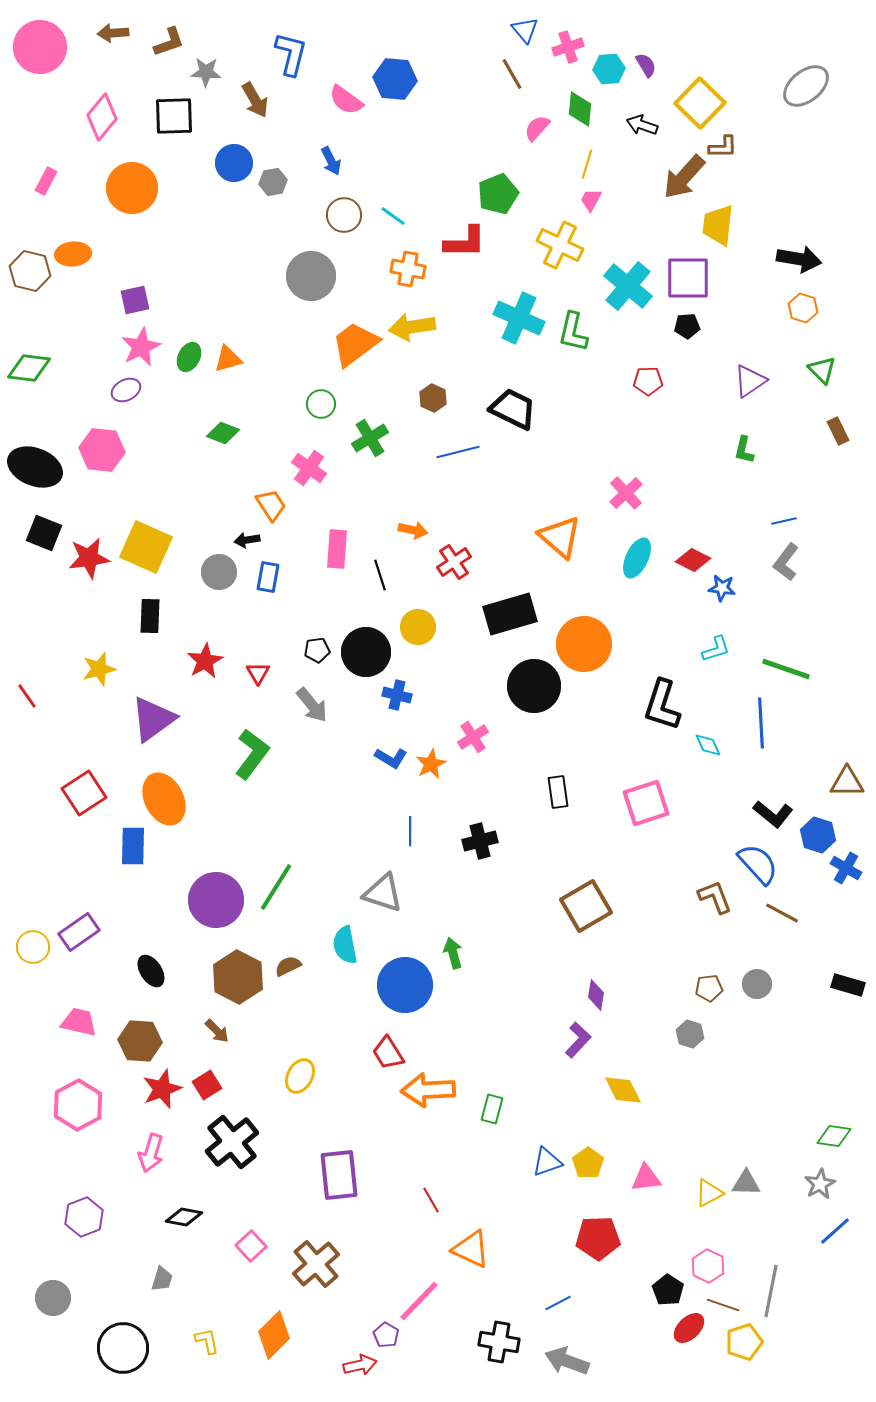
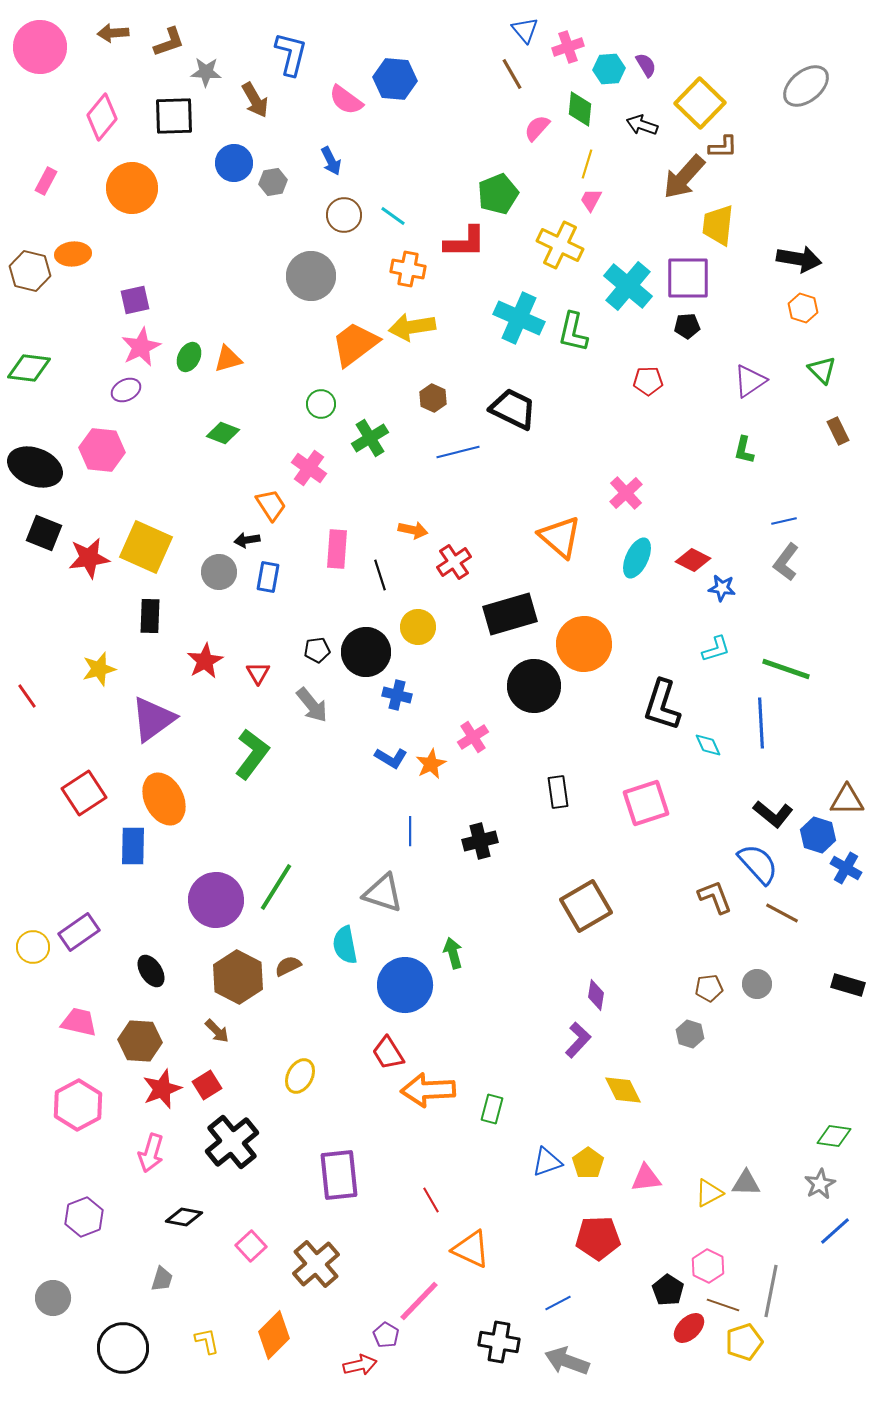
brown triangle at (847, 782): moved 18 px down
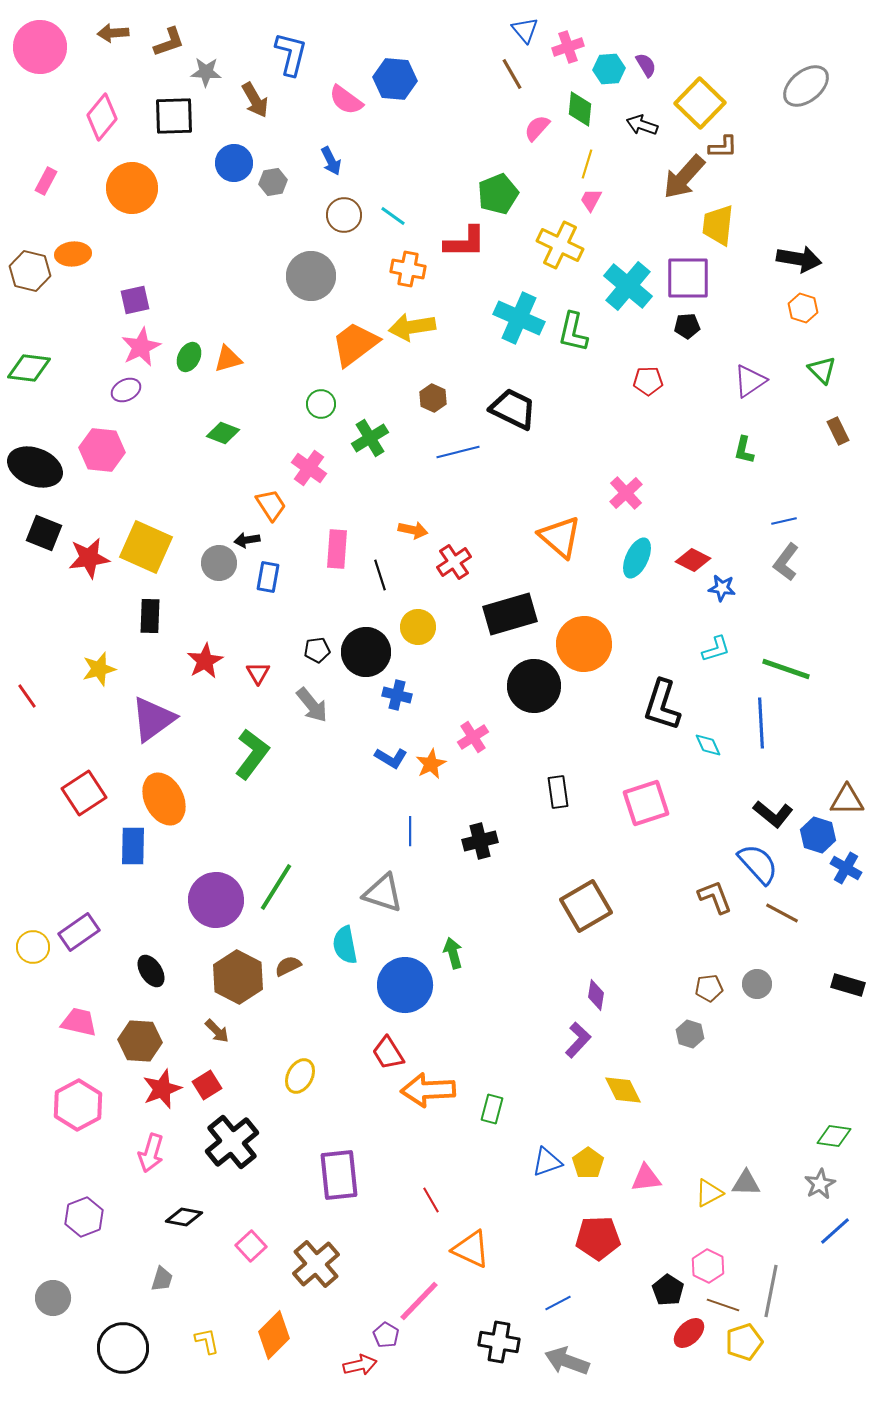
gray circle at (219, 572): moved 9 px up
red ellipse at (689, 1328): moved 5 px down
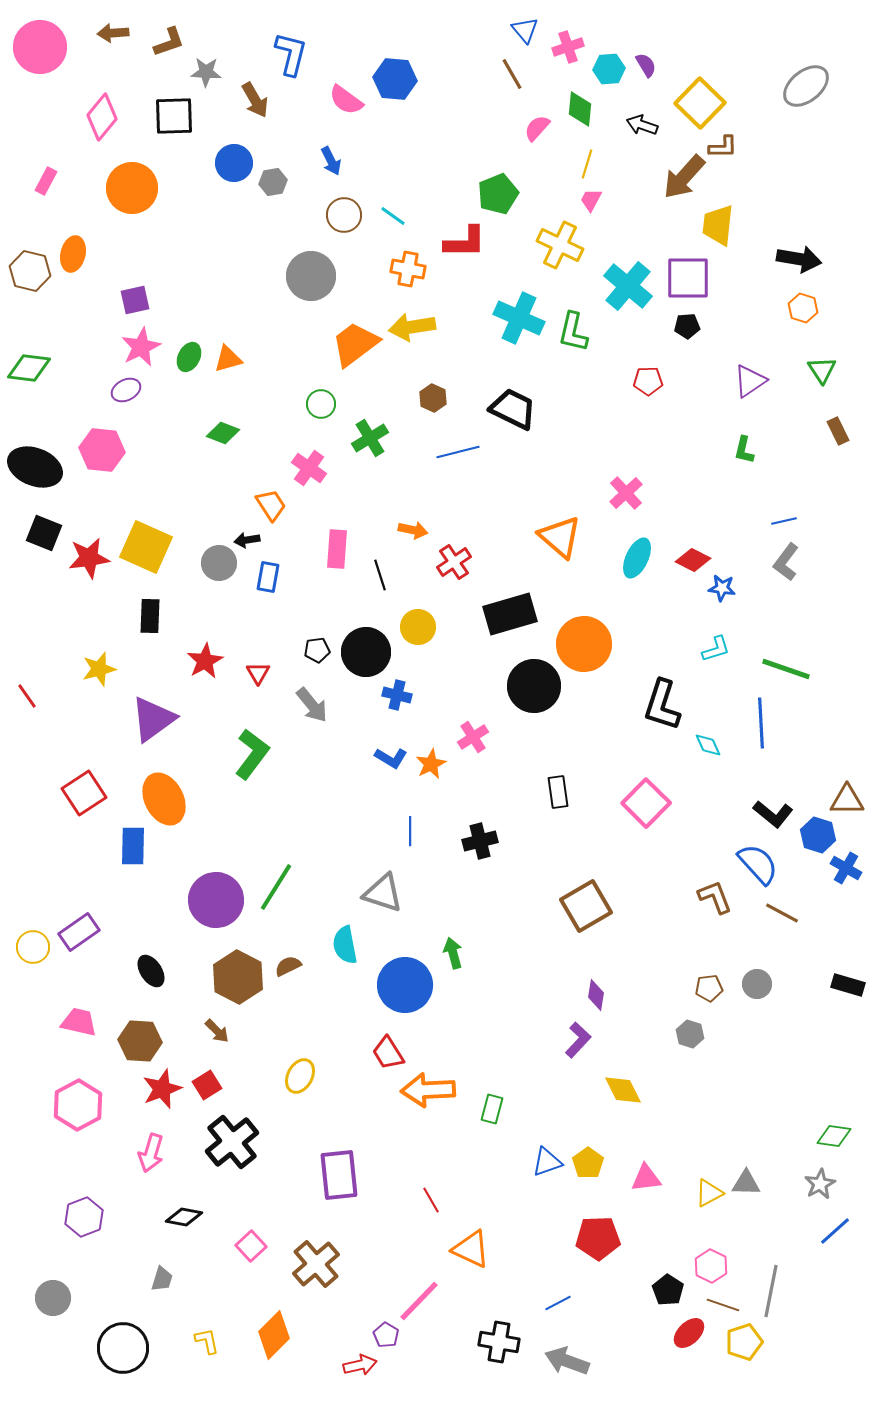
orange ellipse at (73, 254): rotated 72 degrees counterclockwise
green triangle at (822, 370): rotated 12 degrees clockwise
pink square at (646, 803): rotated 27 degrees counterclockwise
pink hexagon at (708, 1266): moved 3 px right
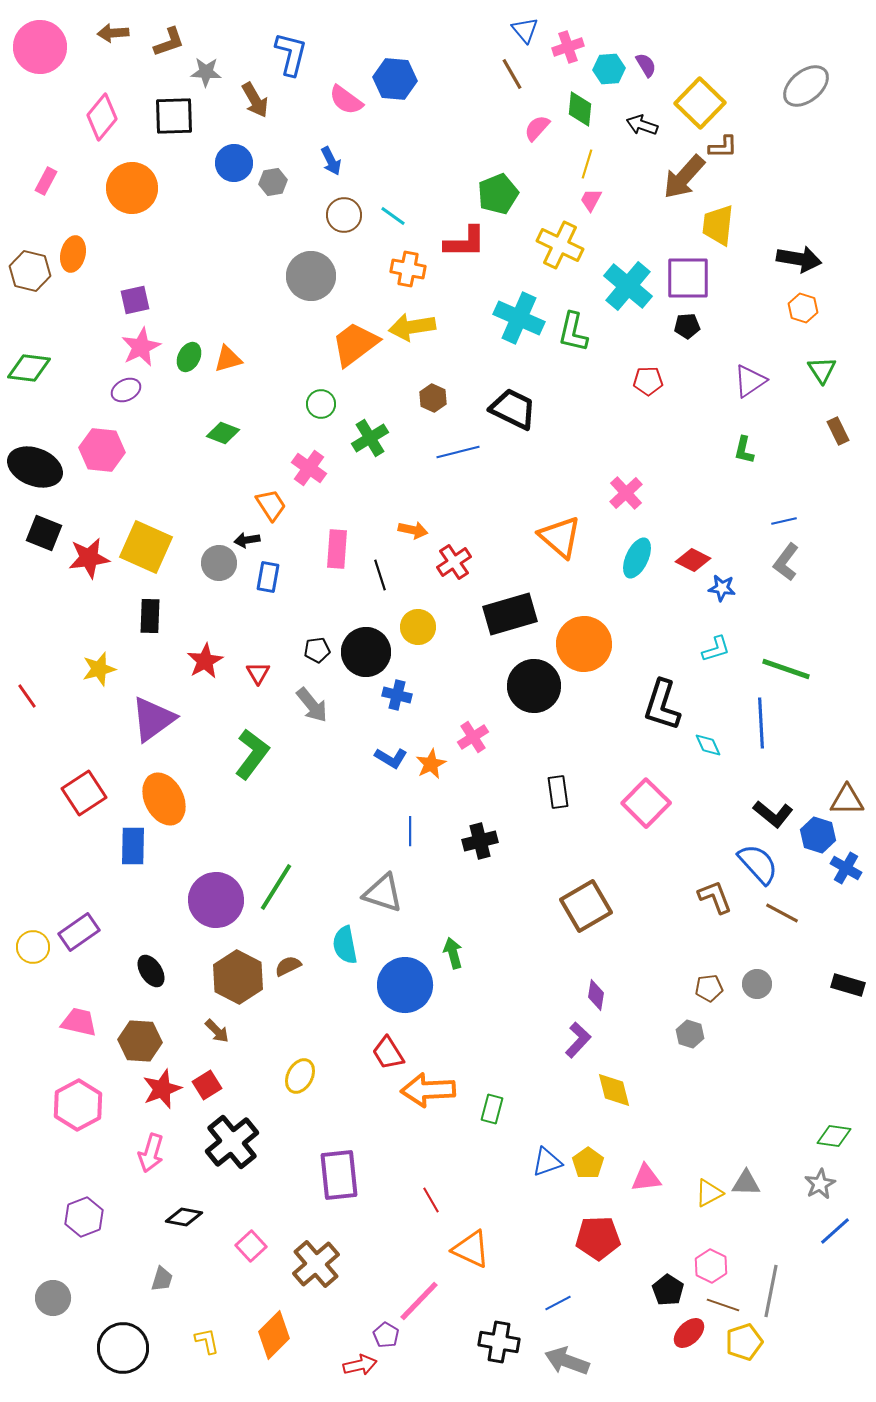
yellow diamond at (623, 1090): moved 9 px left; rotated 12 degrees clockwise
